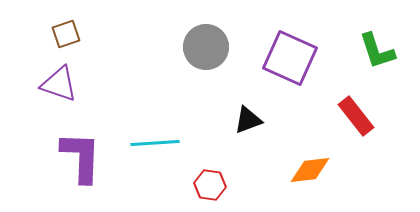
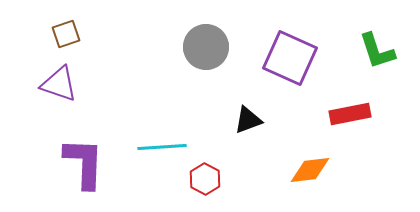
red rectangle: moved 6 px left, 2 px up; rotated 63 degrees counterclockwise
cyan line: moved 7 px right, 4 px down
purple L-shape: moved 3 px right, 6 px down
red hexagon: moved 5 px left, 6 px up; rotated 20 degrees clockwise
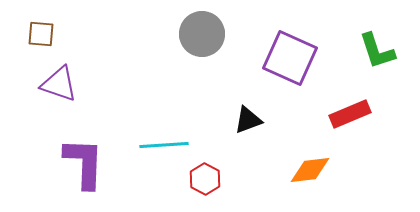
brown square: moved 25 px left; rotated 24 degrees clockwise
gray circle: moved 4 px left, 13 px up
red rectangle: rotated 12 degrees counterclockwise
cyan line: moved 2 px right, 2 px up
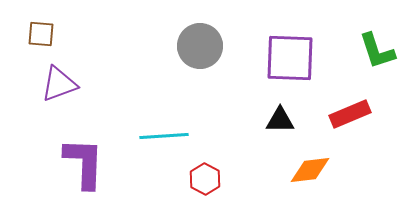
gray circle: moved 2 px left, 12 px down
purple square: rotated 22 degrees counterclockwise
purple triangle: rotated 39 degrees counterclockwise
black triangle: moved 32 px right; rotated 20 degrees clockwise
cyan line: moved 9 px up
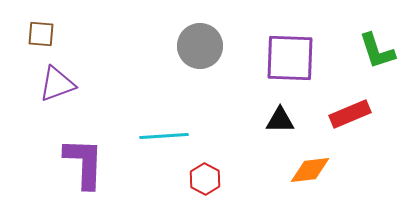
purple triangle: moved 2 px left
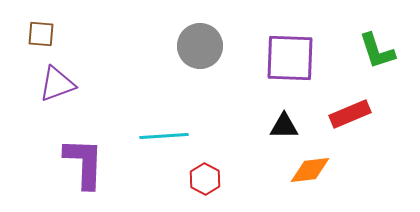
black triangle: moved 4 px right, 6 px down
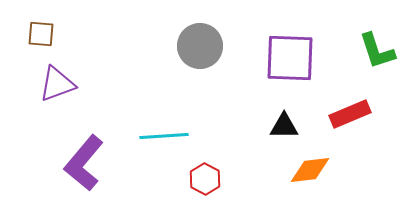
purple L-shape: rotated 142 degrees counterclockwise
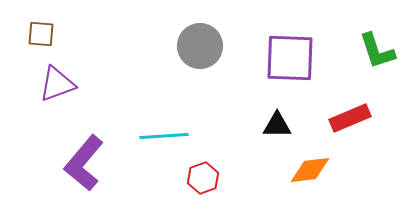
red rectangle: moved 4 px down
black triangle: moved 7 px left, 1 px up
red hexagon: moved 2 px left, 1 px up; rotated 12 degrees clockwise
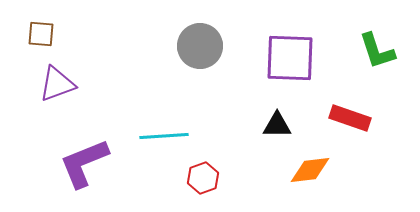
red rectangle: rotated 42 degrees clockwise
purple L-shape: rotated 28 degrees clockwise
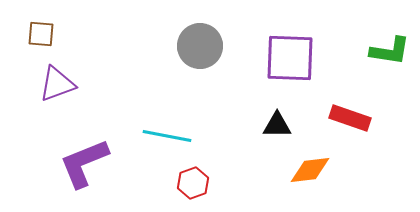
green L-shape: moved 13 px right; rotated 63 degrees counterclockwise
cyan line: moved 3 px right; rotated 15 degrees clockwise
red hexagon: moved 10 px left, 5 px down
